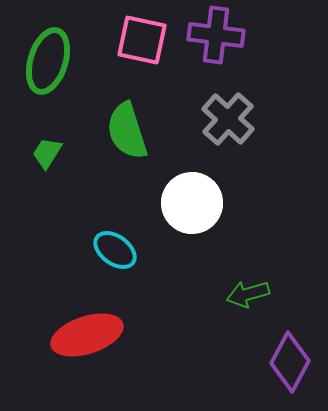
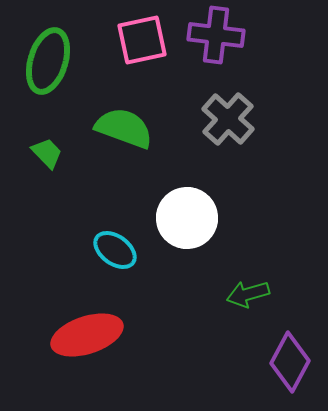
pink square: rotated 24 degrees counterclockwise
green semicircle: moved 3 px left, 3 px up; rotated 128 degrees clockwise
green trapezoid: rotated 104 degrees clockwise
white circle: moved 5 px left, 15 px down
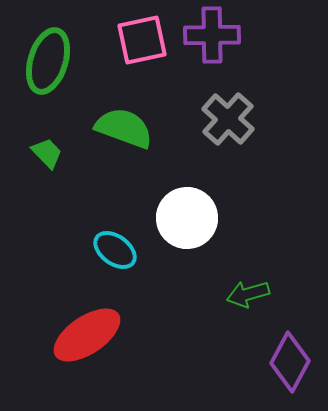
purple cross: moved 4 px left; rotated 8 degrees counterclockwise
red ellipse: rotated 16 degrees counterclockwise
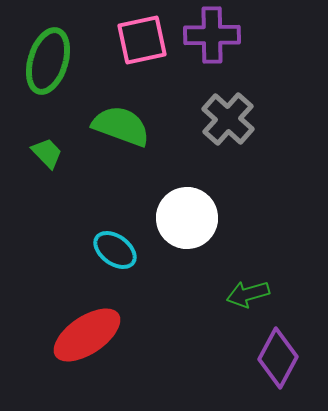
green semicircle: moved 3 px left, 2 px up
purple diamond: moved 12 px left, 4 px up
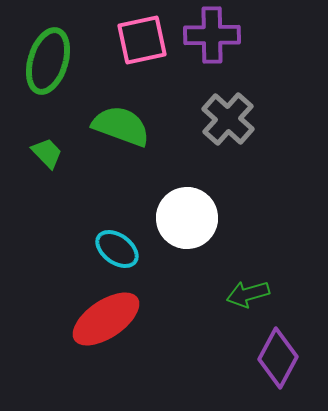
cyan ellipse: moved 2 px right, 1 px up
red ellipse: moved 19 px right, 16 px up
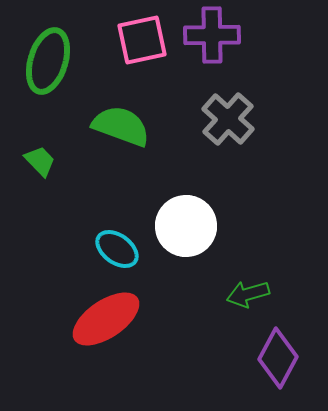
green trapezoid: moved 7 px left, 8 px down
white circle: moved 1 px left, 8 px down
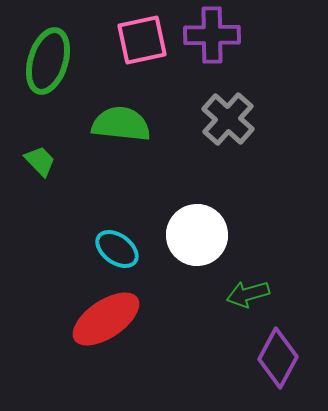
green semicircle: moved 2 px up; rotated 14 degrees counterclockwise
white circle: moved 11 px right, 9 px down
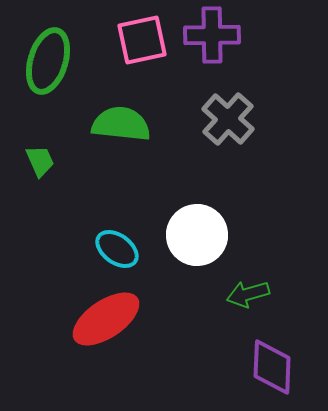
green trapezoid: rotated 20 degrees clockwise
purple diamond: moved 6 px left, 9 px down; rotated 26 degrees counterclockwise
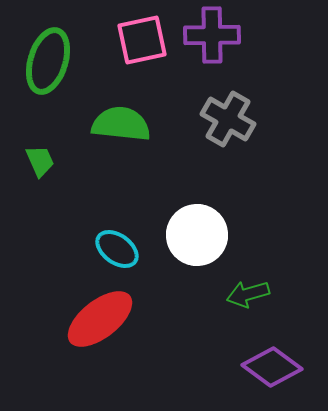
gray cross: rotated 12 degrees counterclockwise
red ellipse: moved 6 px left; rotated 4 degrees counterclockwise
purple diamond: rotated 56 degrees counterclockwise
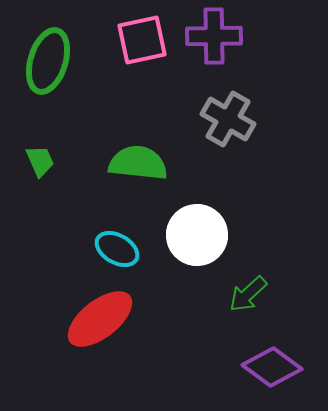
purple cross: moved 2 px right, 1 px down
green semicircle: moved 17 px right, 39 px down
cyan ellipse: rotated 6 degrees counterclockwise
green arrow: rotated 27 degrees counterclockwise
